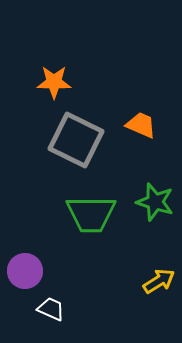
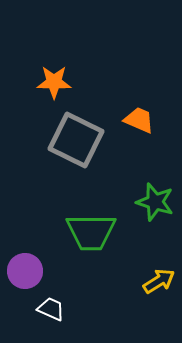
orange trapezoid: moved 2 px left, 5 px up
green trapezoid: moved 18 px down
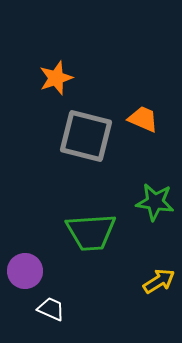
orange star: moved 2 px right, 4 px up; rotated 20 degrees counterclockwise
orange trapezoid: moved 4 px right, 1 px up
gray square: moved 10 px right, 4 px up; rotated 12 degrees counterclockwise
green star: rotated 9 degrees counterclockwise
green trapezoid: rotated 4 degrees counterclockwise
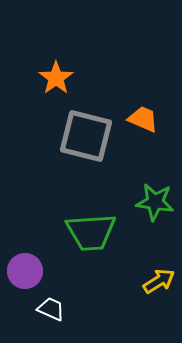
orange star: rotated 16 degrees counterclockwise
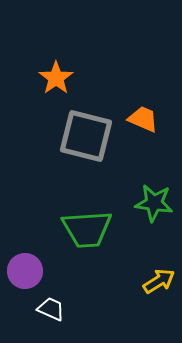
green star: moved 1 px left, 1 px down
green trapezoid: moved 4 px left, 3 px up
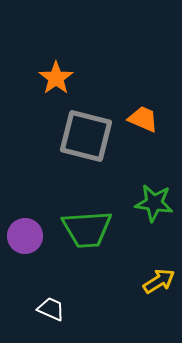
purple circle: moved 35 px up
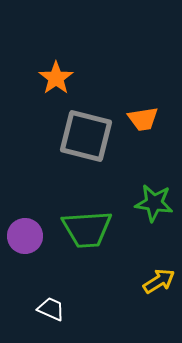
orange trapezoid: rotated 148 degrees clockwise
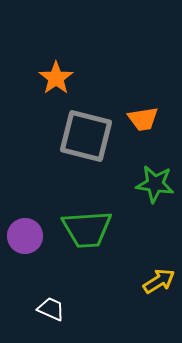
green star: moved 1 px right, 19 px up
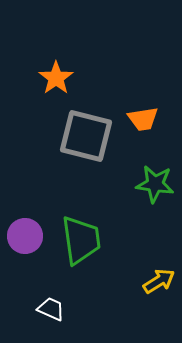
green trapezoid: moved 6 px left, 11 px down; rotated 94 degrees counterclockwise
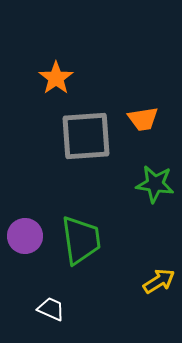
gray square: rotated 18 degrees counterclockwise
